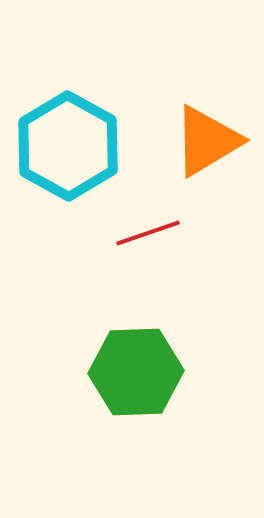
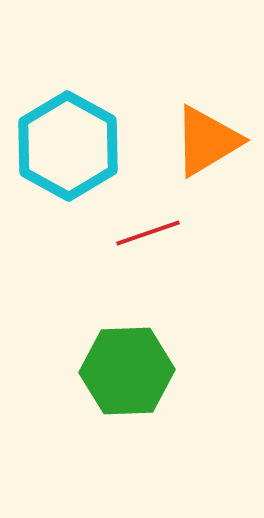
green hexagon: moved 9 px left, 1 px up
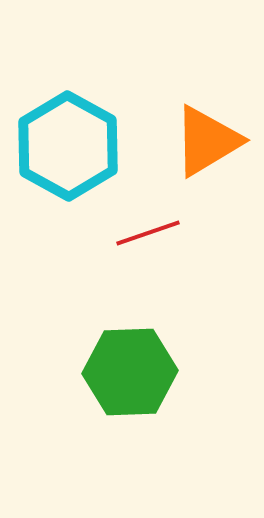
green hexagon: moved 3 px right, 1 px down
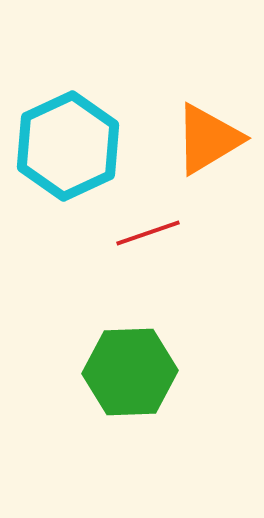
orange triangle: moved 1 px right, 2 px up
cyan hexagon: rotated 6 degrees clockwise
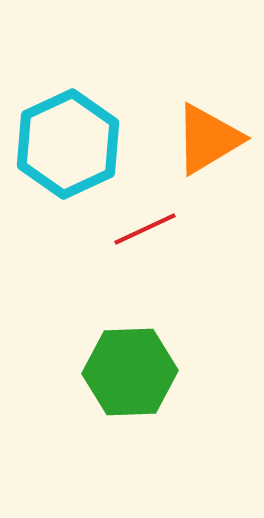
cyan hexagon: moved 2 px up
red line: moved 3 px left, 4 px up; rotated 6 degrees counterclockwise
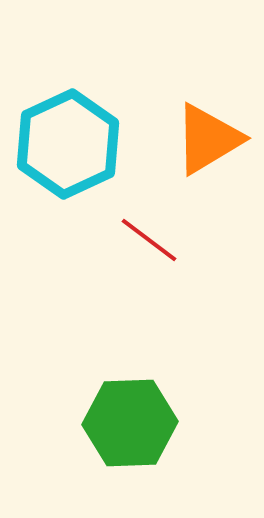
red line: moved 4 px right, 11 px down; rotated 62 degrees clockwise
green hexagon: moved 51 px down
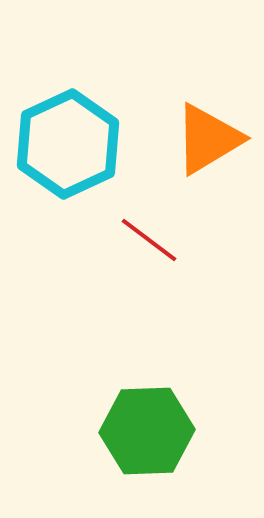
green hexagon: moved 17 px right, 8 px down
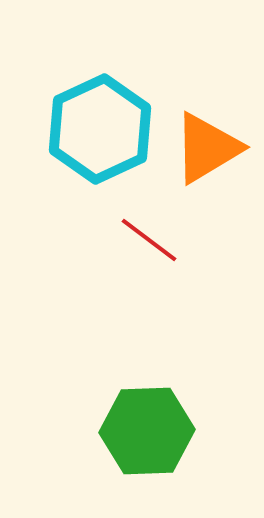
orange triangle: moved 1 px left, 9 px down
cyan hexagon: moved 32 px right, 15 px up
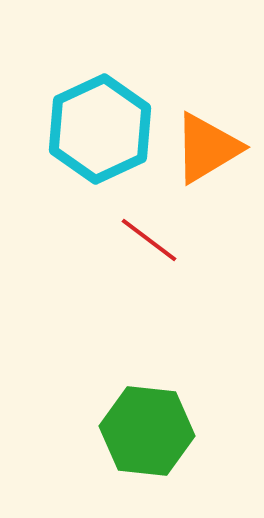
green hexagon: rotated 8 degrees clockwise
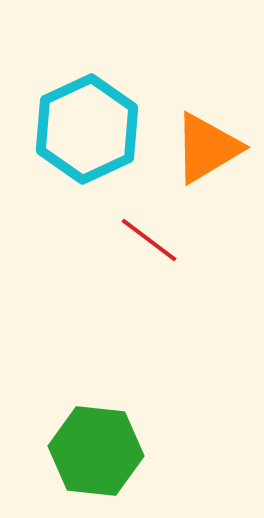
cyan hexagon: moved 13 px left
green hexagon: moved 51 px left, 20 px down
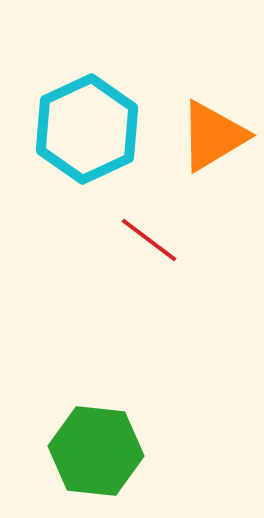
orange triangle: moved 6 px right, 12 px up
